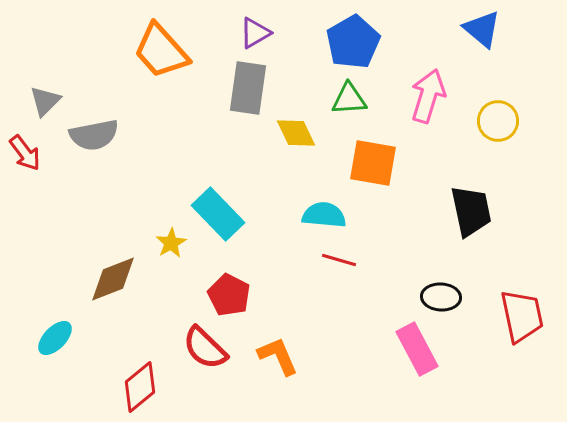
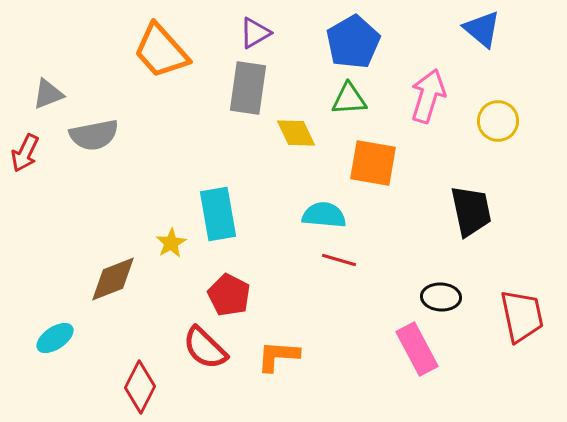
gray triangle: moved 3 px right, 7 px up; rotated 24 degrees clockwise
red arrow: rotated 63 degrees clockwise
cyan rectangle: rotated 34 degrees clockwise
cyan ellipse: rotated 12 degrees clockwise
orange L-shape: rotated 63 degrees counterclockwise
red diamond: rotated 24 degrees counterclockwise
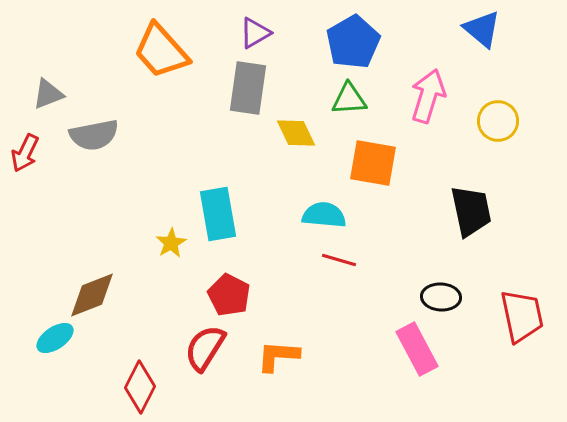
brown diamond: moved 21 px left, 16 px down
red semicircle: rotated 78 degrees clockwise
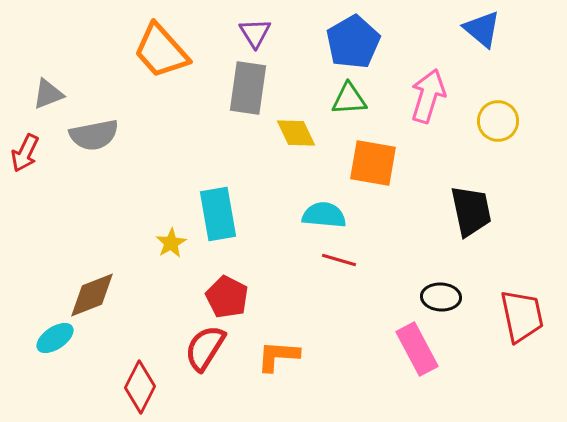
purple triangle: rotated 32 degrees counterclockwise
red pentagon: moved 2 px left, 2 px down
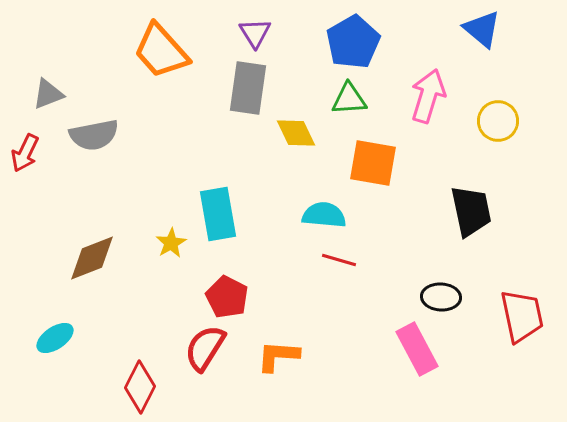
brown diamond: moved 37 px up
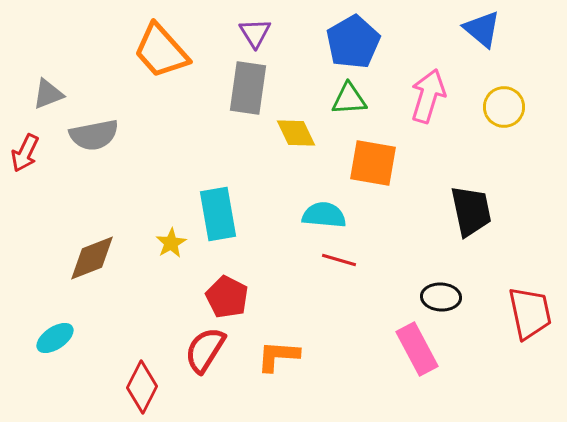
yellow circle: moved 6 px right, 14 px up
red trapezoid: moved 8 px right, 3 px up
red semicircle: moved 2 px down
red diamond: moved 2 px right
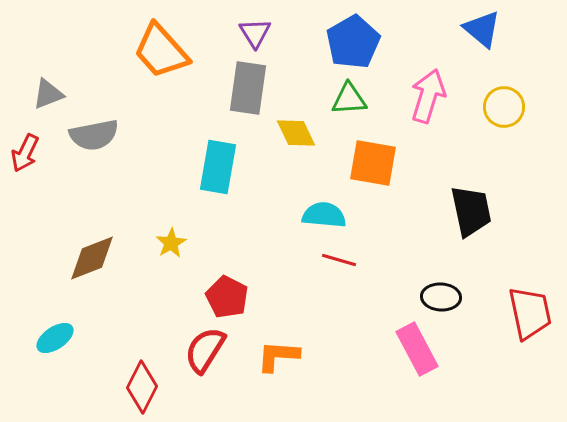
cyan rectangle: moved 47 px up; rotated 20 degrees clockwise
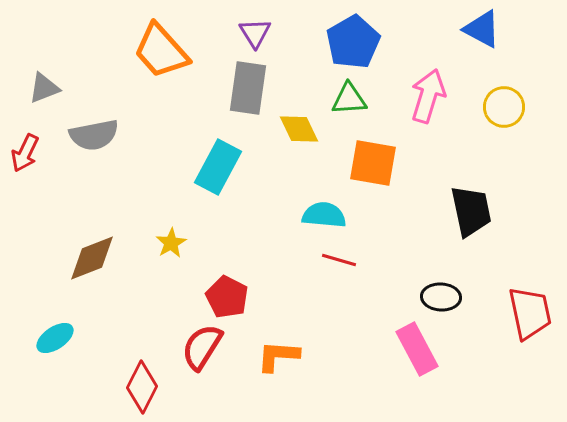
blue triangle: rotated 12 degrees counterclockwise
gray triangle: moved 4 px left, 6 px up
yellow diamond: moved 3 px right, 4 px up
cyan rectangle: rotated 18 degrees clockwise
red semicircle: moved 3 px left, 3 px up
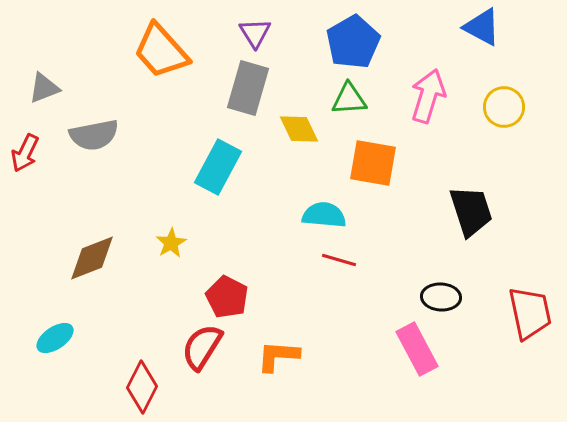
blue triangle: moved 2 px up
gray rectangle: rotated 8 degrees clockwise
black trapezoid: rotated 6 degrees counterclockwise
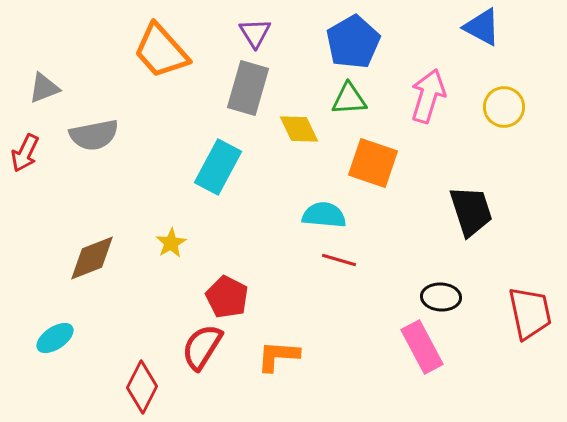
orange square: rotated 9 degrees clockwise
pink rectangle: moved 5 px right, 2 px up
